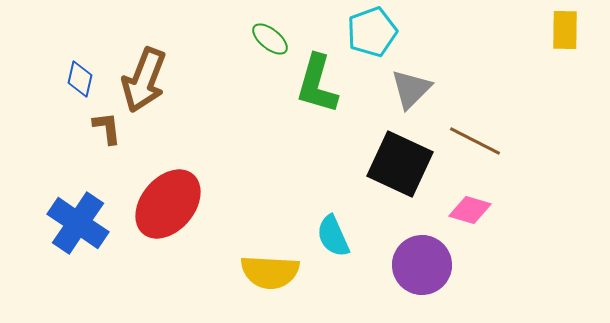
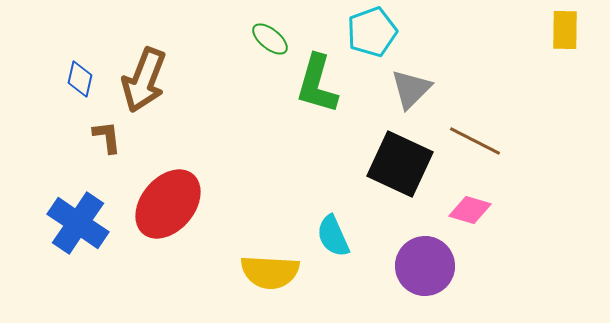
brown L-shape: moved 9 px down
purple circle: moved 3 px right, 1 px down
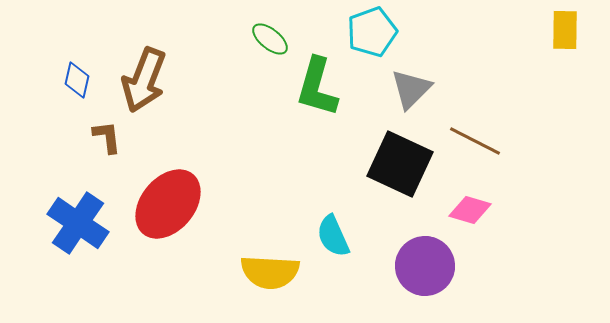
blue diamond: moved 3 px left, 1 px down
green L-shape: moved 3 px down
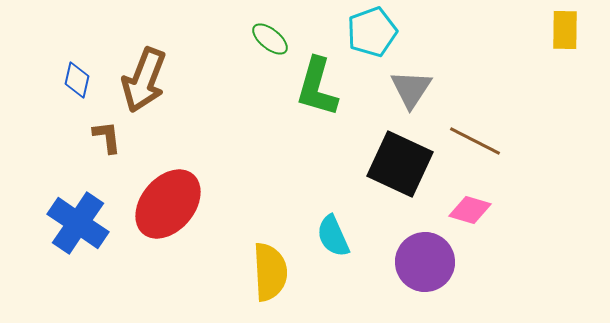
gray triangle: rotated 12 degrees counterclockwise
purple circle: moved 4 px up
yellow semicircle: rotated 96 degrees counterclockwise
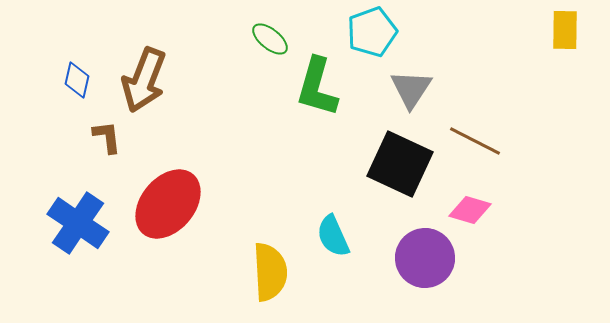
purple circle: moved 4 px up
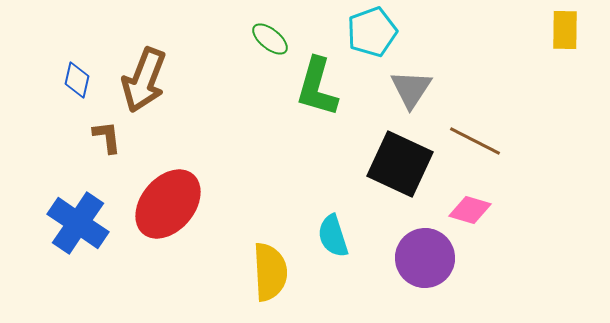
cyan semicircle: rotated 6 degrees clockwise
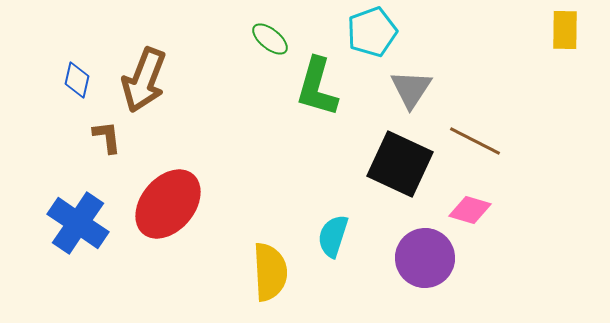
cyan semicircle: rotated 36 degrees clockwise
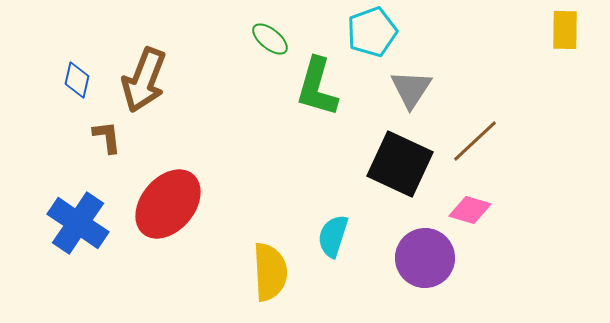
brown line: rotated 70 degrees counterclockwise
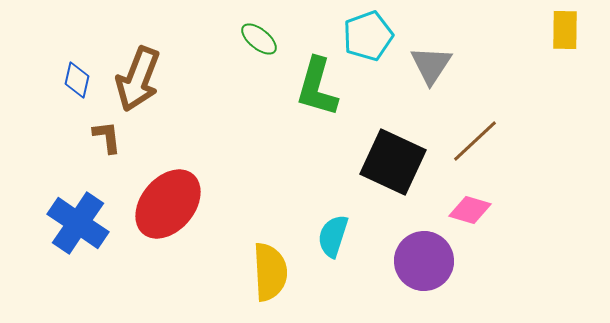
cyan pentagon: moved 4 px left, 4 px down
green ellipse: moved 11 px left
brown arrow: moved 6 px left, 1 px up
gray triangle: moved 20 px right, 24 px up
black square: moved 7 px left, 2 px up
purple circle: moved 1 px left, 3 px down
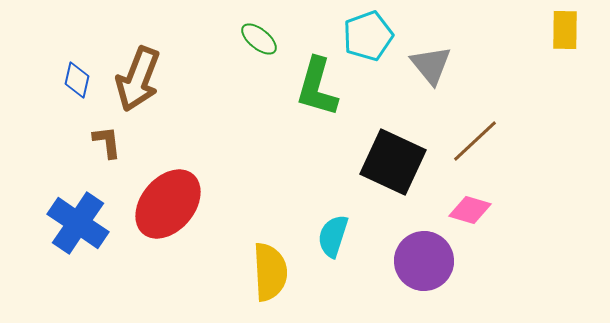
gray triangle: rotated 12 degrees counterclockwise
brown L-shape: moved 5 px down
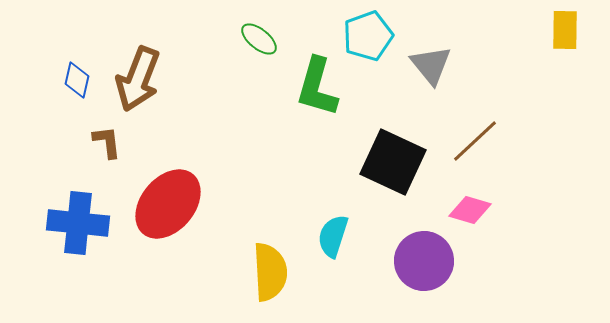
blue cross: rotated 28 degrees counterclockwise
